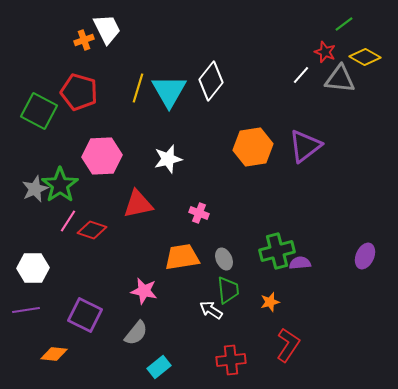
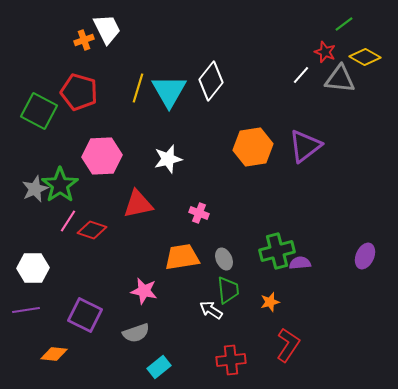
gray semicircle: rotated 32 degrees clockwise
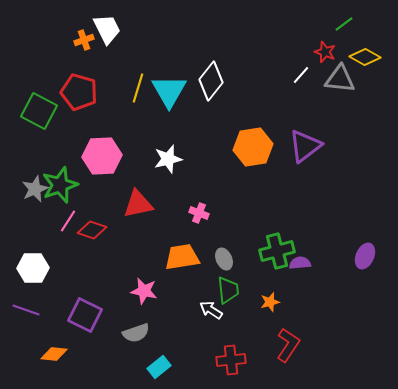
green star: rotated 15 degrees clockwise
purple line: rotated 28 degrees clockwise
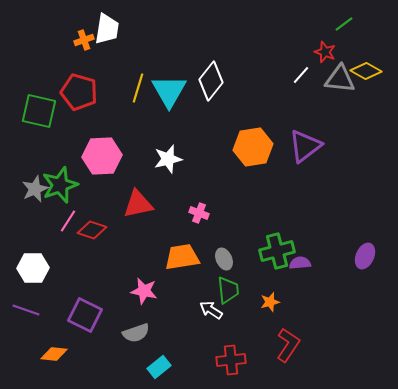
white trapezoid: rotated 36 degrees clockwise
yellow diamond: moved 1 px right, 14 px down
green square: rotated 15 degrees counterclockwise
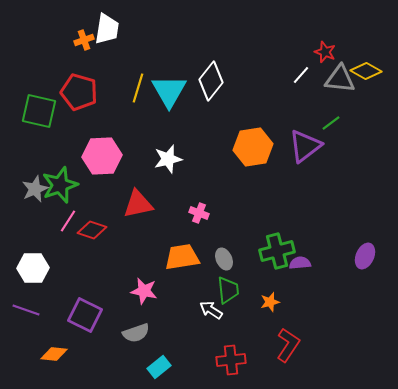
green line: moved 13 px left, 99 px down
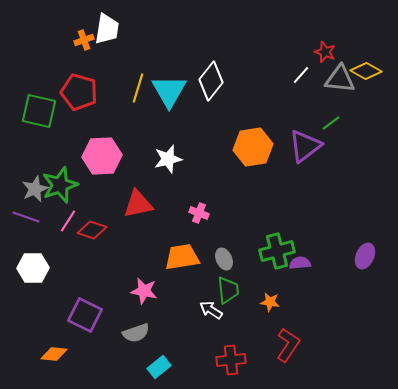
orange star: rotated 24 degrees clockwise
purple line: moved 93 px up
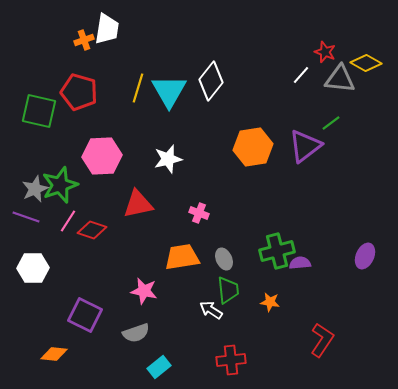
yellow diamond: moved 8 px up
red L-shape: moved 34 px right, 5 px up
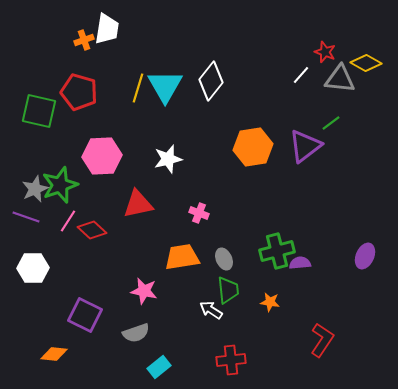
cyan triangle: moved 4 px left, 5 px up
red diamond: rotated 24 degrees clockwise
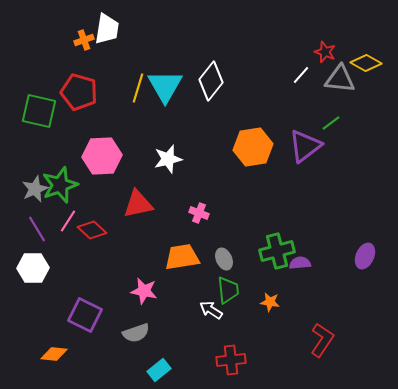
purple line: moved 11 px right, 12 px down; rotated 40 degrees clockwise
cyan rectangle: moved 3 px down
